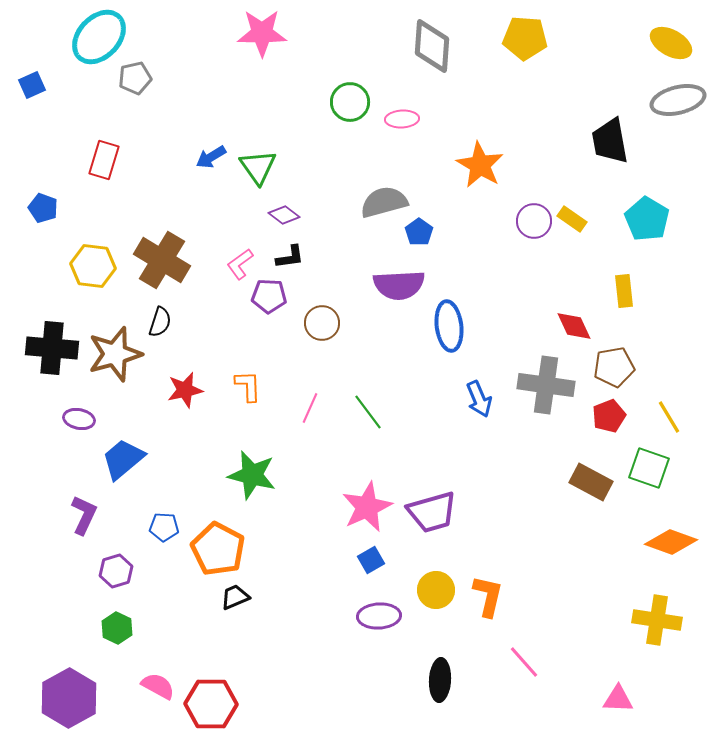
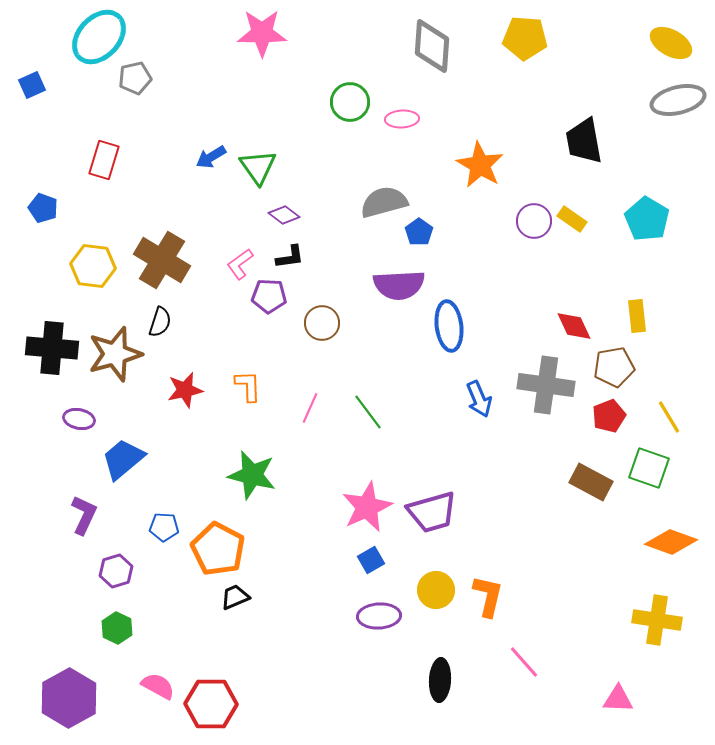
black trapezoid at (610, 141): moved 26 px left
yellow rectangle at (624, 291): moved 13 px right, 25 px down
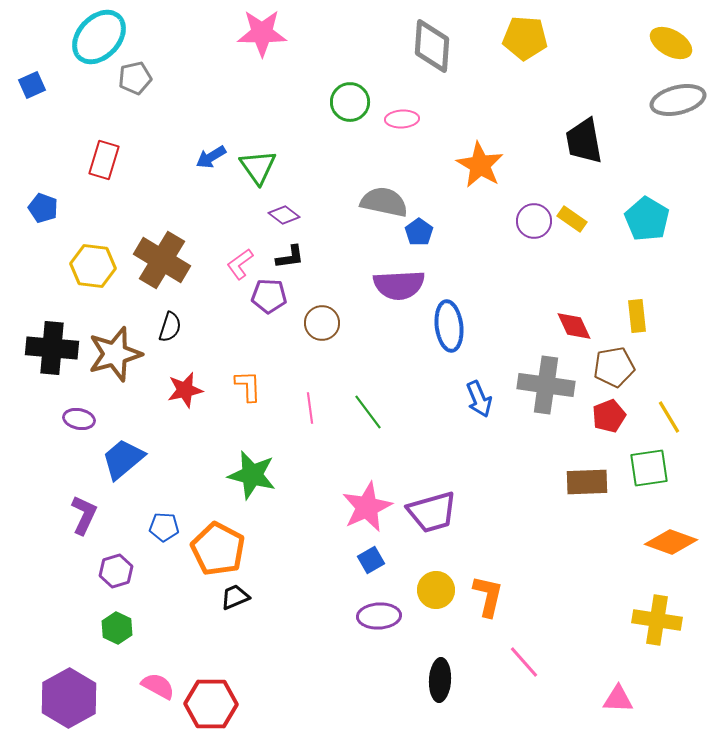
gray semicircle at (384, 202): rotated 27 degrees clockwise
black semicircle at (160, 322): moved 10 px right, 5 px down
pink line at (310, 408): rotated 32 degrees counterclockwise
green square at (649, 468): rotated 27 degrees counterclockwise
brown rectangle at (591, 482): moved 4 px left; rotated 30 degrees counterclockwise
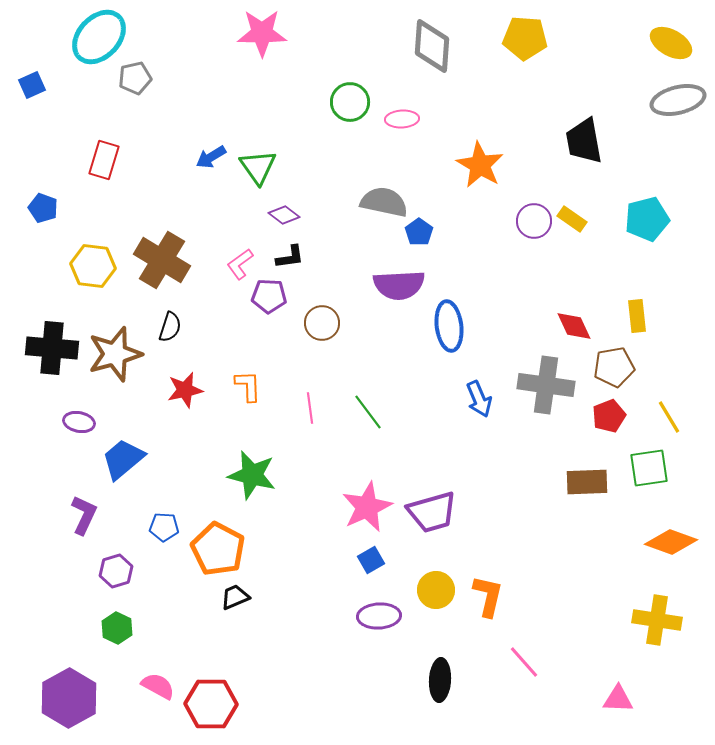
cyan pentagon at (647, 219): rotated 27 degrees clockwise
purple ellipse at (79, 419): moved 3 px down
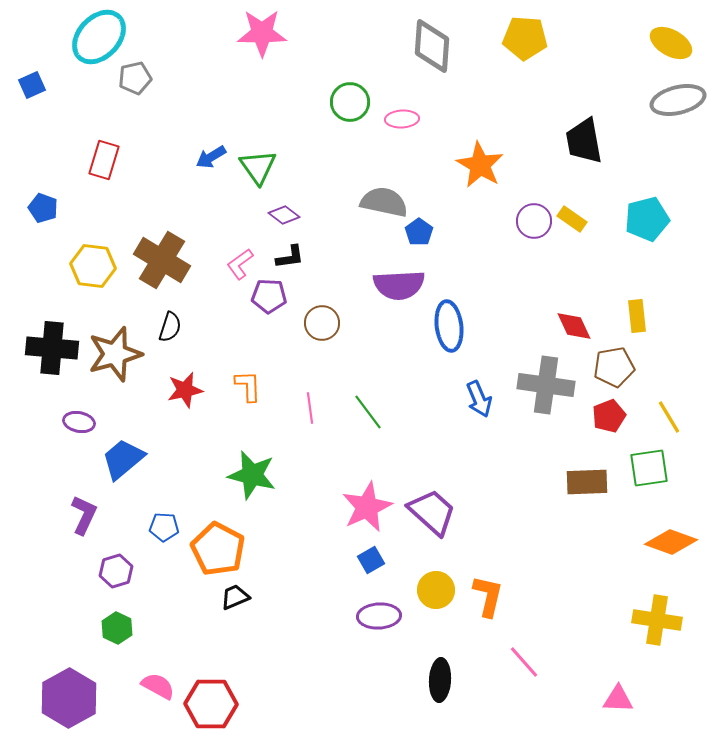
purple trapezoid at (432, 512): rotated 122 degrees counterclockwise
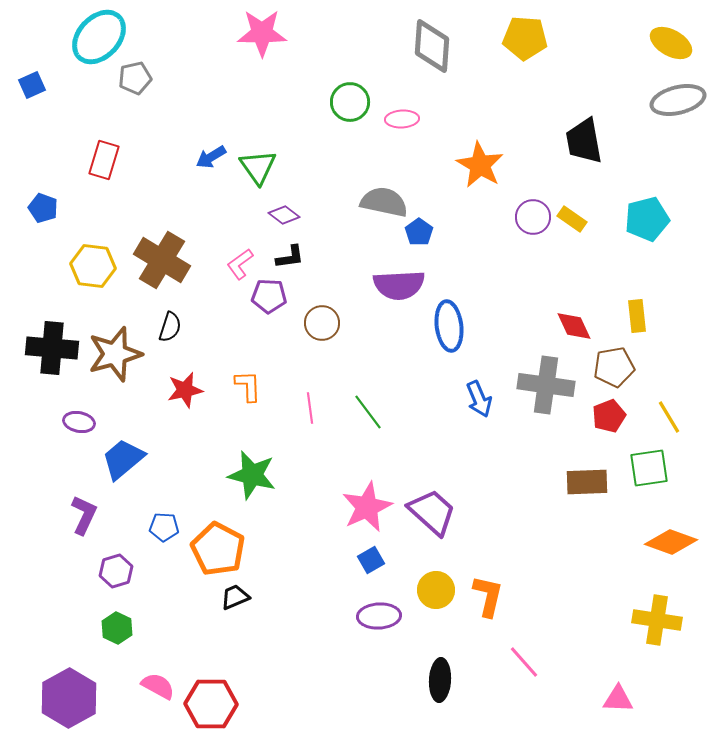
purple circle at (534, 221): moved 1 px left, 4 px up
